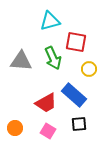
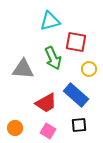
gray triangle: moved 2 px right, 8 px down
blue rectangle: moved 2 px right
black square: moved 1 px down
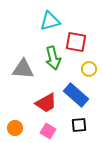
green arrow: rotated 10 degrees clockwise
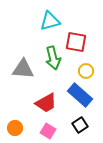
yellow circle: moved 3 px left, 2 px down
blue rectangle: moved 4 px right
black square: moved 1 px right; rotated 28 degrees counterclockwise
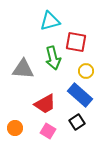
red trapezoid: moved 1 px left, 1 px down
black square: moved 3 px left, 3 px up
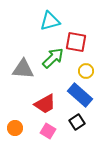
green arrow: rotated 120 degrees counterclockwise
